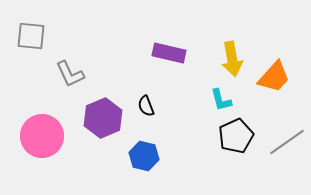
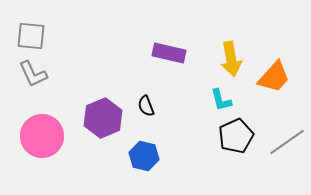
yellow arrow: moved 1 px left
gray L-shape: moved 37 px left
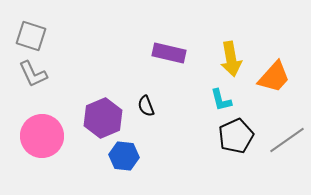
gray square: rotated 12 degrees clockwise
gray line: moved 2 px up
blue hexagon: moved 20 px left; rotated 8 degrees counterclockwise
